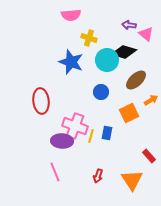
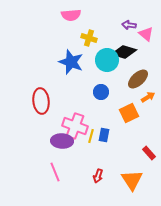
brown ellipse: moved 2 px right, 1 px up
orange arrow: moved 3 px left, 3 px up
blue rectangle: moved 3 px left, 2 px down
red rectangle: moved 3 px up
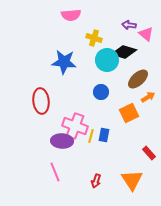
yellow cross: moved 5 px right
blue star: moved 7 px left; rotated 15 degrees counterclockwise
red arrow: moved 2 px left, 5 px down
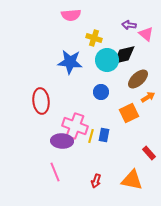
black diamond: moved 3 px down; rotated 30 degrees counterclockwise
blue star: moved 6 px right
orange triangle: rotated 45 degrees counterclockwise
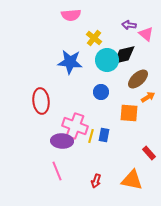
yellow cross: rotated 21 degrees clockwise
orange square: rotated 30 degrees clockwise
pink line: moved 2 px right, 1 px up
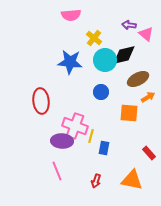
cyan circle: moved 2 px left
brown ellipse: rotated 15 degrees clockwise
blue rectangle: moved 13 px down
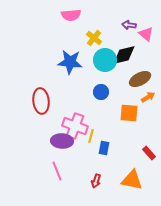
brown ellipse: moved 2 px right
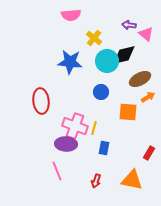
cyan circle: moved 2 px right, 1 px down
orange square: moved 1 px left, 1 px up
yellow line: moved 3 px right, 8 px up
purple ellipse: moved 4 px right, 3 px down
red rectangle: rotated 72 degrees clockwise
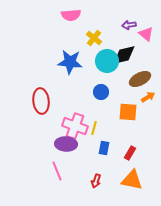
purple arrow: rotated 16 degrees counterclockwise
red rectangle: moved 19 px left
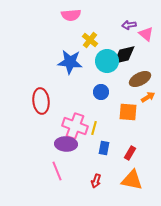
yellow cross: moved 4 px left, 2 px down
